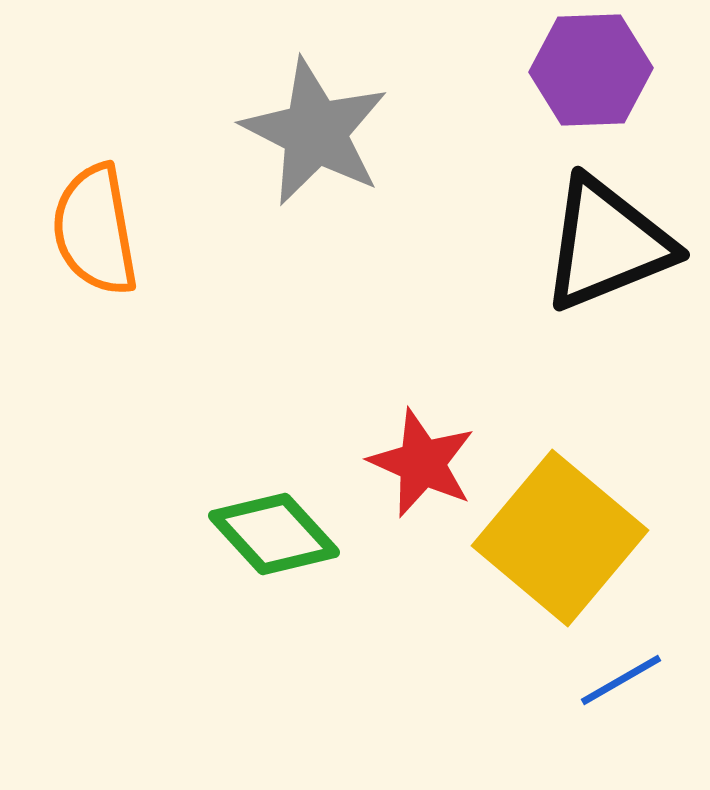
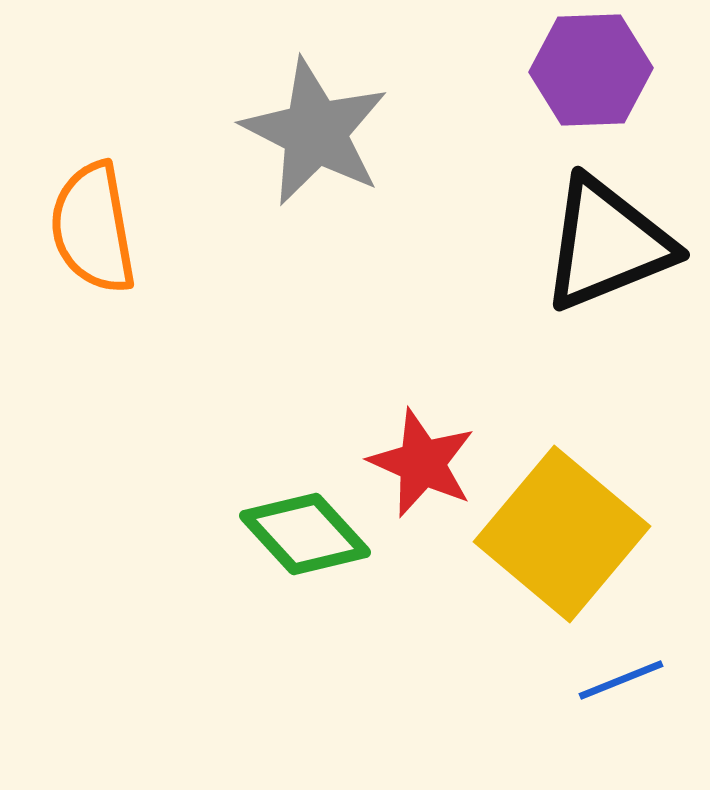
orange semicircle: moved 2 px left, 2 px up
green diamond: moved 31 px right
yellow square: moved 2 px right, 4 px up
blue line: rotated 8 degrees clockwise
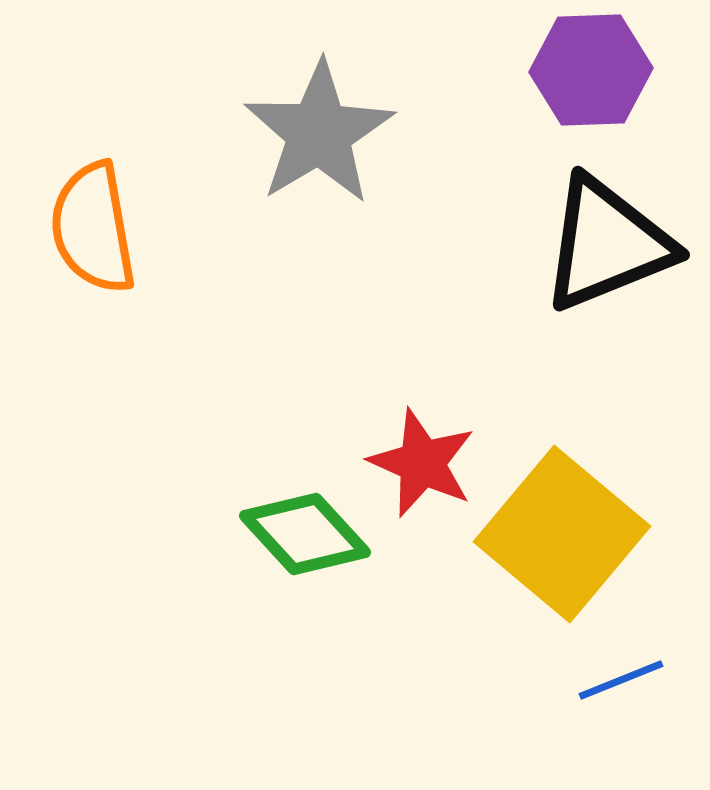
gray star: moved 4 px right, 1 px down; rotated 14 degrees clockwise
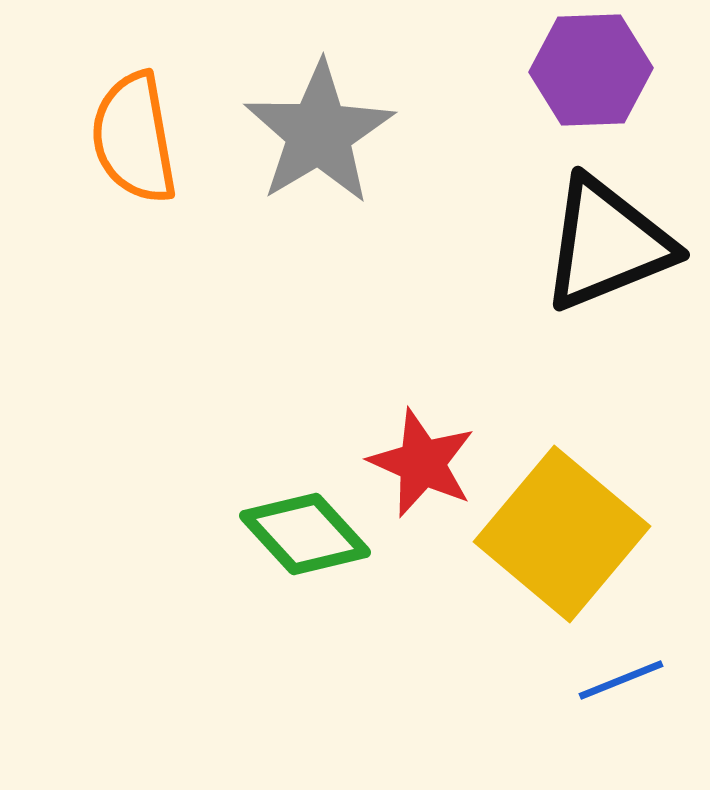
orange semicircle: moved 41 px right, 90 px up
